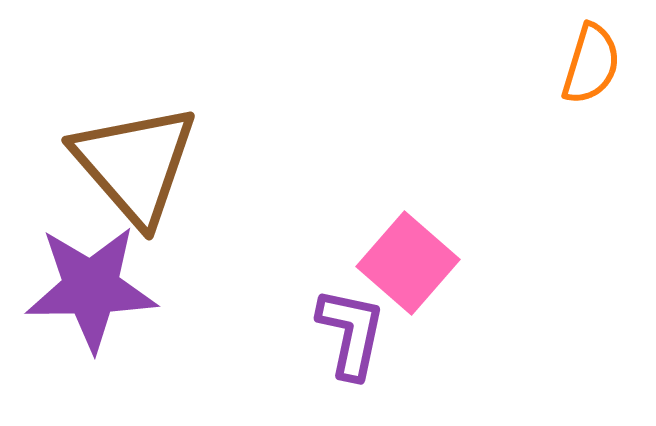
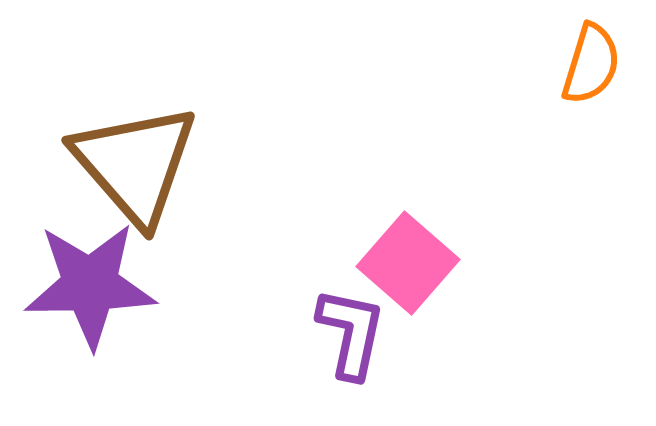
purple star: moved 1 px left, 3 px up
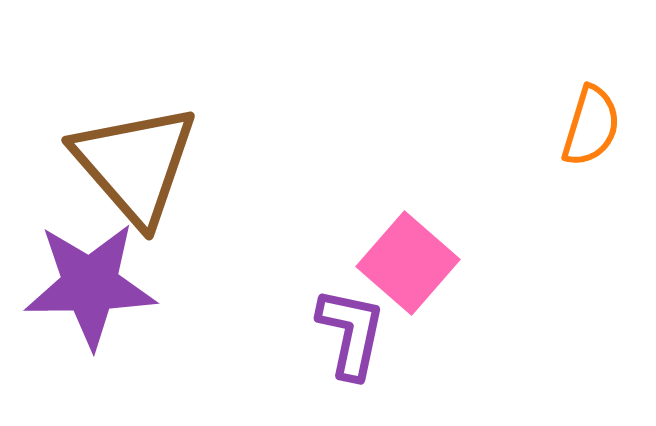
orange semicircle: moved 62 px down
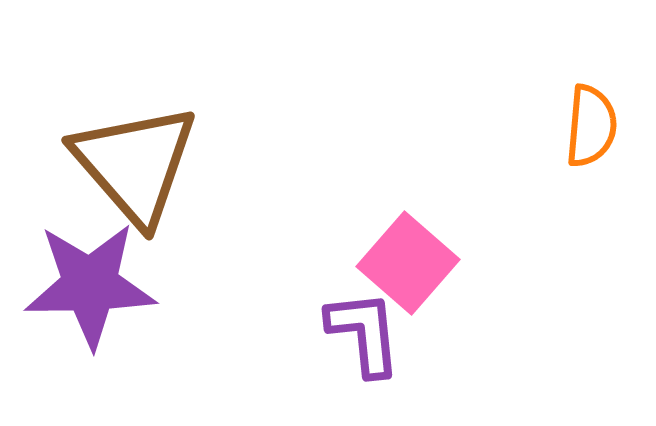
orange semicircle: rotated 12 degrees counterclockwise
purple L-shape: moved 13 px right; rotated 18 degrees counterclockwise
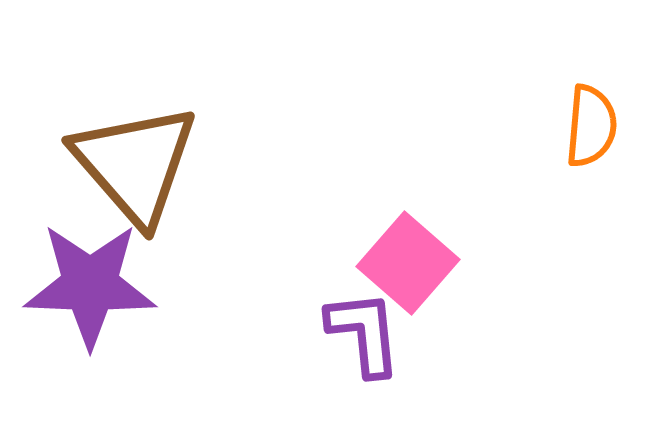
purple star: rotated 3 degrees clockwise
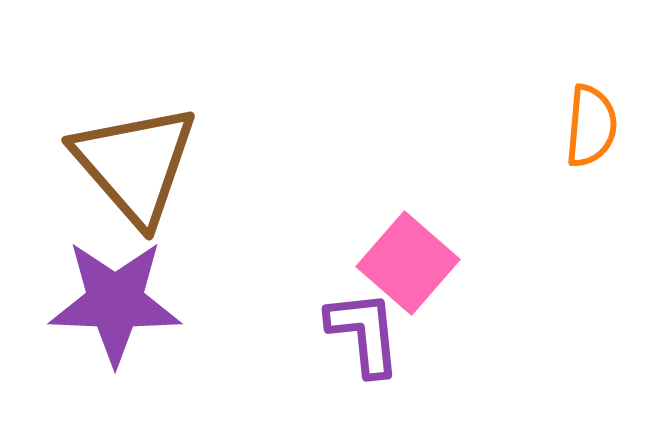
purple star: moved 25 px right, 17 px down
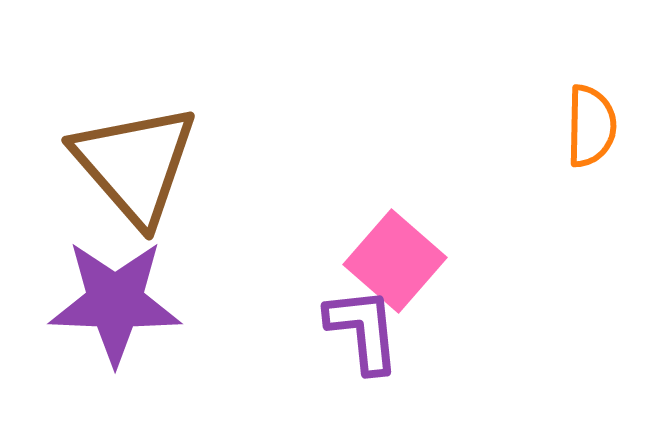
orange semicircle: rotated 4 degrees counterclockwise
pink square: moved 13 px left, 2 px up
purple L-shape: moved 1 px left, 3 px up
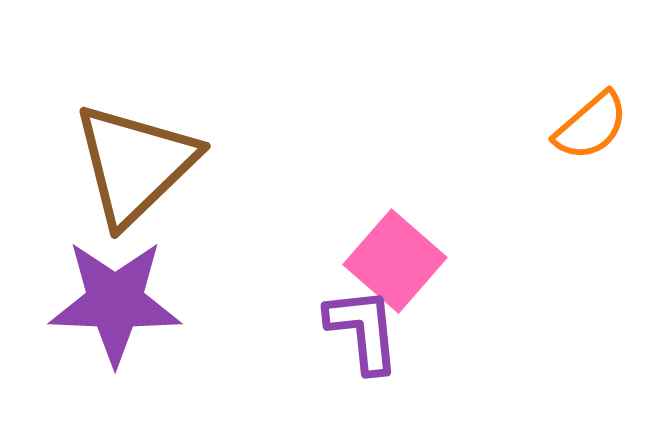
orange semicircle: rotated 48 degrees clockwise
brown triangle: rotated 27 degrees clockwise
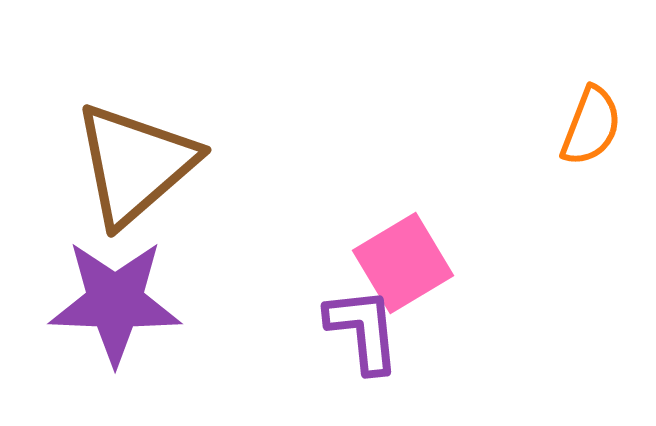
orange semicircle: rotated 28 degrees counterclockwise
brown triangle: rotated 3 degrees clockwise
pink square: moved 8 px right, 2 px down; rotated 18 degrees clockwise
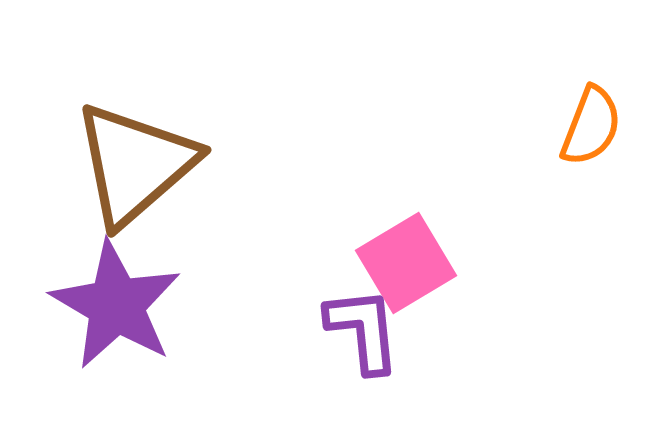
pink square: moved 3 px right
purple star: moved 1 px right, 3 px down; rotated 28 degrees clockwise
